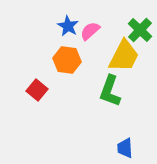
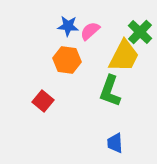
blue star: rotated 25 degrees counterclockwise
green cross: moved 2 px down
red square: moved 6 px right, 11 px down
blue trapezoid: moved 10 px left, 5 px up
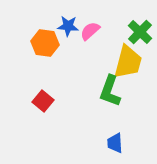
yellow trapezoid: moved 4 px right, 6 px down; rotated 12 degrees counterclockwise
orange hexagon: moved 22 px left, 17 px up
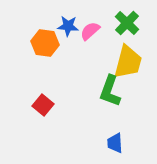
green cross: moved 13 px left, 9 px up
red square: moved 4 px down
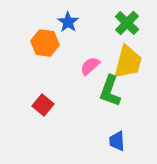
blue star: moved 4 px up; rotated 30 degrees clockwise
pink semicircle: moved 35 px down
blue trapezoid: moved 2 px right, 2 px up
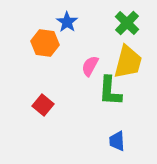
blue star: moved 1 px left
pink semicircle: rotated 20 degrees counterclockwise
green L-shape: rotated 16 degrees counterclockwise
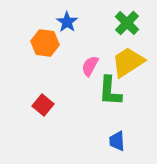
yellow trapezoid: rotated 138 degrees counterclockwise
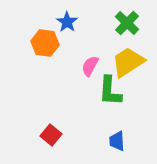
red square: moved 8 px right, 30 px down
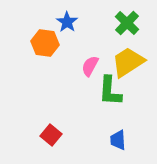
blue trapezoid: moved 1 px right, 1 px up
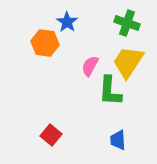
green cross: rotated 25 degrees counterclockwise
yellow trapezoid: rotated 24 degrees counterclockwise
